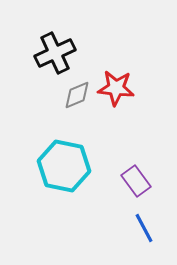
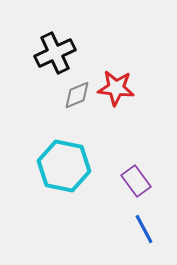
blue line: moved 1 px down
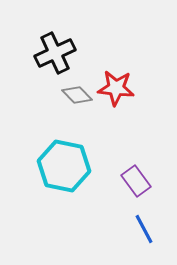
gray diamond: rotated 68 degrees clockwise
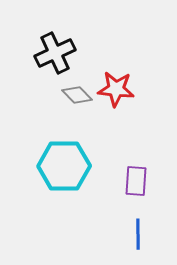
red star: moved 1 px down
cyan hexagon: rotated 12 degrees counterclockwise
purple rectangle: rotated 40 degrees clockwise
blue line: moved 6 px left, 5 px down; rotated 28 degrees clockwise
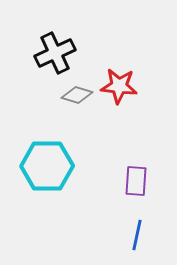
red star: moved 3 px right, 3 px up
gray diamond: rotated 28 degrees counterclockwise
cyan hexagon: moved 17 px left
blue line: moved 1 px left, 1 px down; rotated 12 degrees clockwise
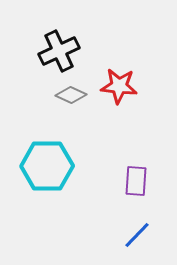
black cross: moved 4 px right, 2 px up
gray diamond: moved 6 px left; rotated 8 degrees clockwise
blue line: rotated 32 degrees clockwise
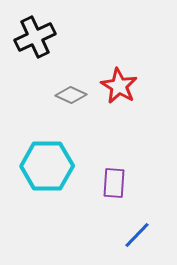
black cross: moved 24 px left, 14 px up
red star: rotated 24 degrees clockwise
purple rectangle: moved 22 px left, 2 px down
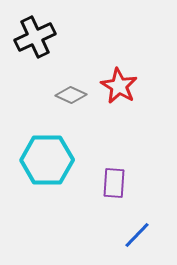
cyan hexagon: moved 6 px up
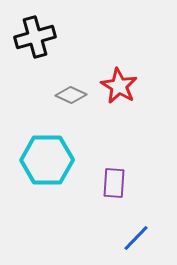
black cross: rotated 9 degrees clockwise
blue line: moved 1 px left, 3 px down
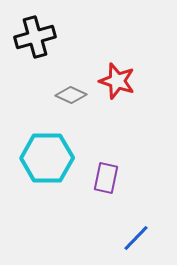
red star: moved 2 px left, 5 px up; rotated 12 degrees counterclockwise
cyan hexagon: moved 2 px up
purple rectangle: moved 8 px left, 5 px up; rotated 8 degrees clockwise
